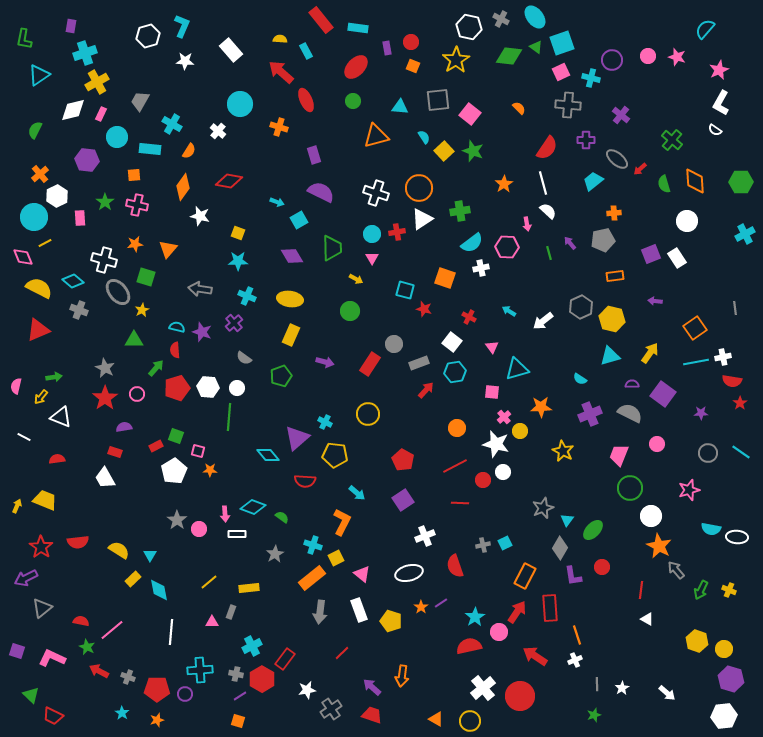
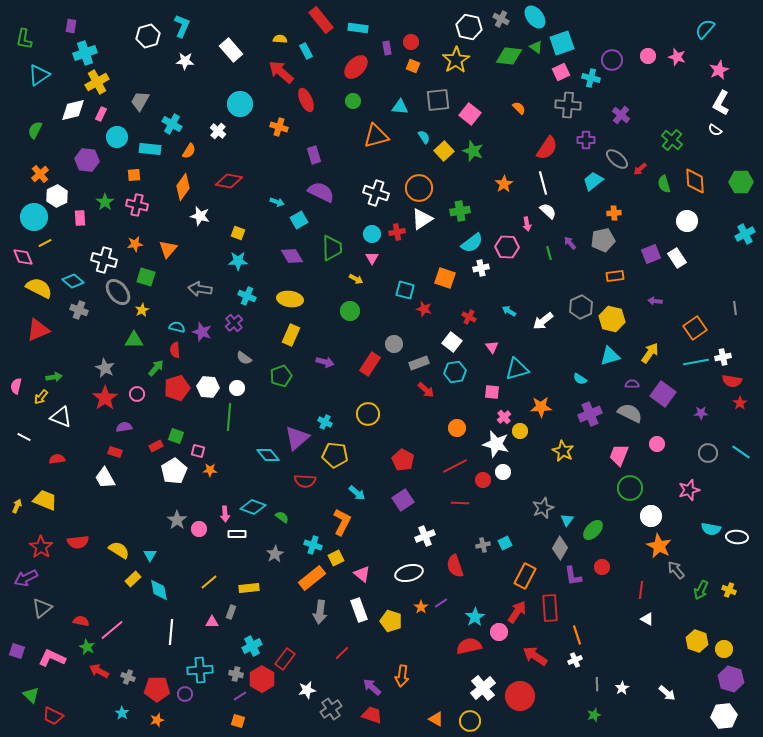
red arrow at (426, 390): rotated 90 degrees clockwise
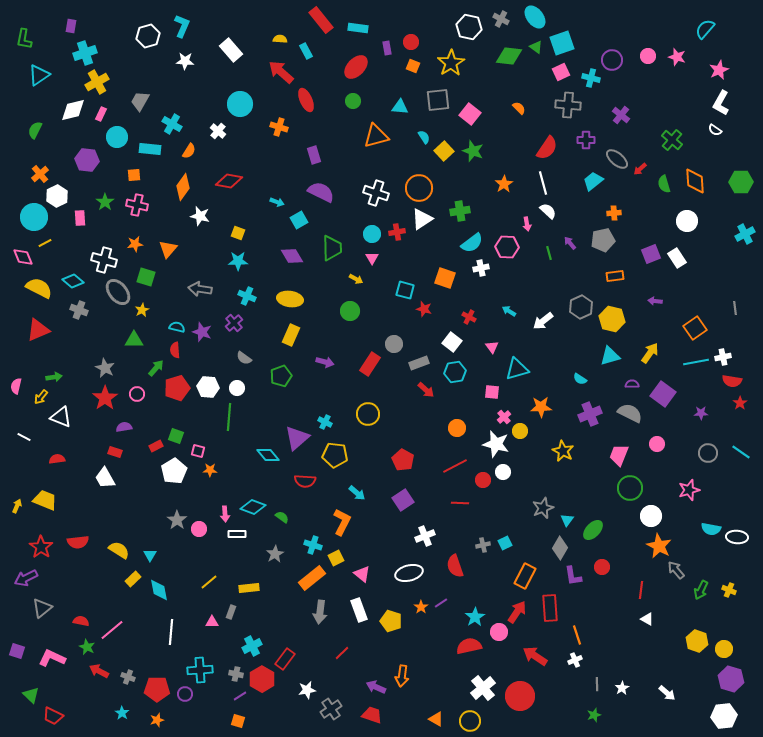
yellow star at (456, 60): moved 5 px left, 3 px down
purple arrow at (372, 687): moved 4 px right; rotated 18 degrees counterclockwise
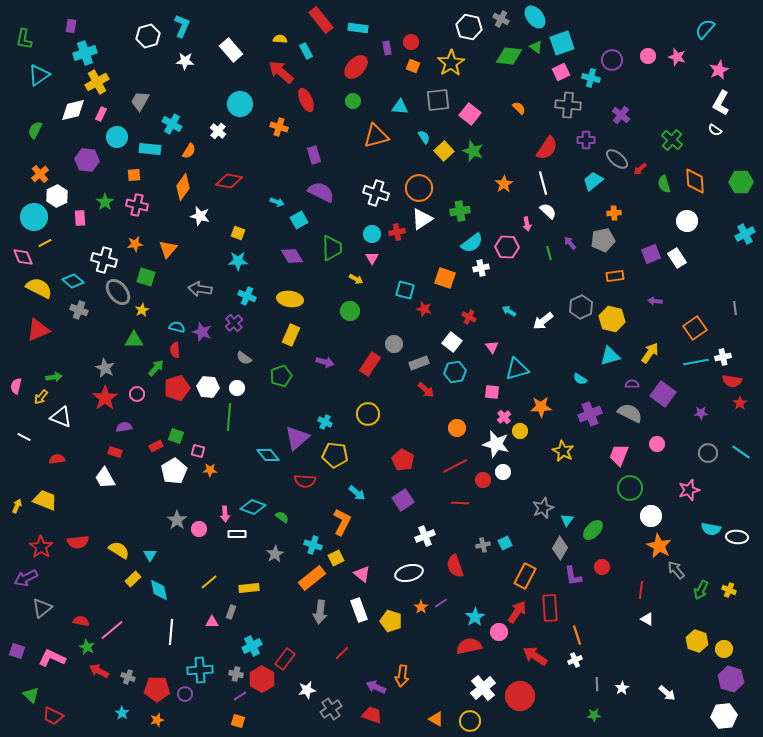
green star at (594, 715): rotated 16 degrees clockwise
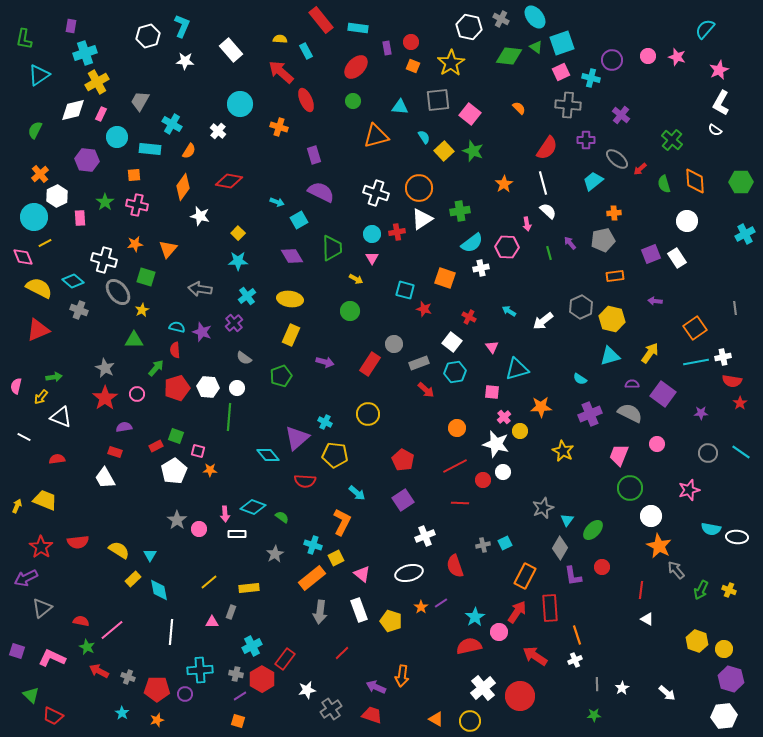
yellow square at (238, 233): rotated 24 degrees clockwise
cyan cross at (247, 296): rotated 30 degrees clockwise
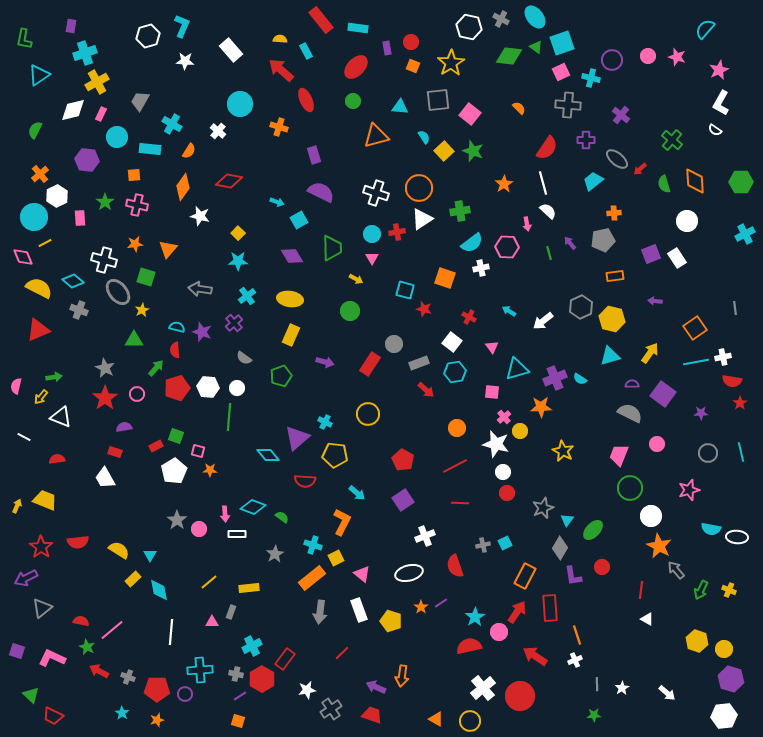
red arrow at (281, 72): moved 2 px up
purple cross at (590, 414): moved 35 px left, 36 px up
cyan line at (741, 452): rotated 42 degrees clockwise
red circle at (483, 480): moved 24 px right, 13 px down
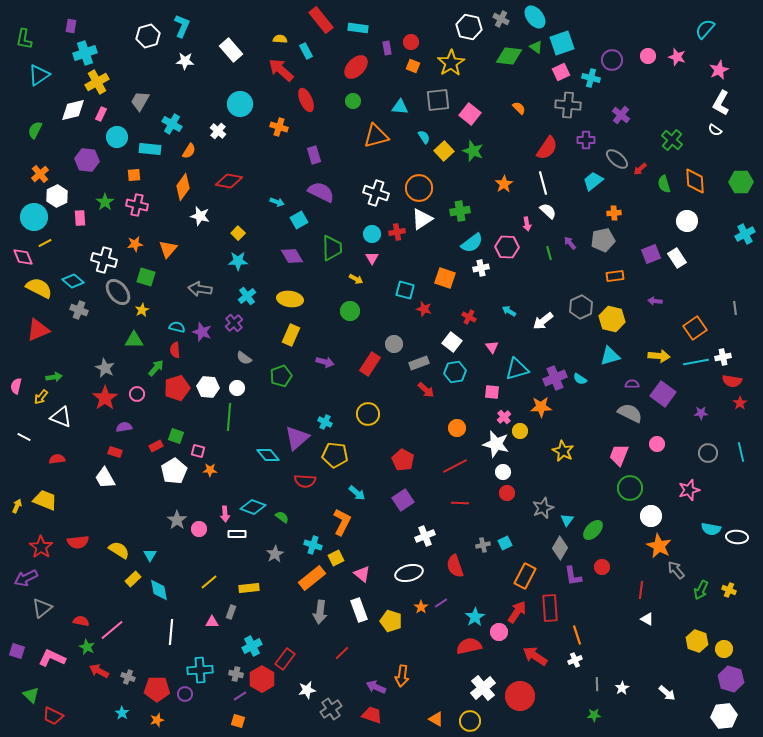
yellow arrow at (650, 353): moved 9 px right, 3 px down; rotated 60 degrees clockwise
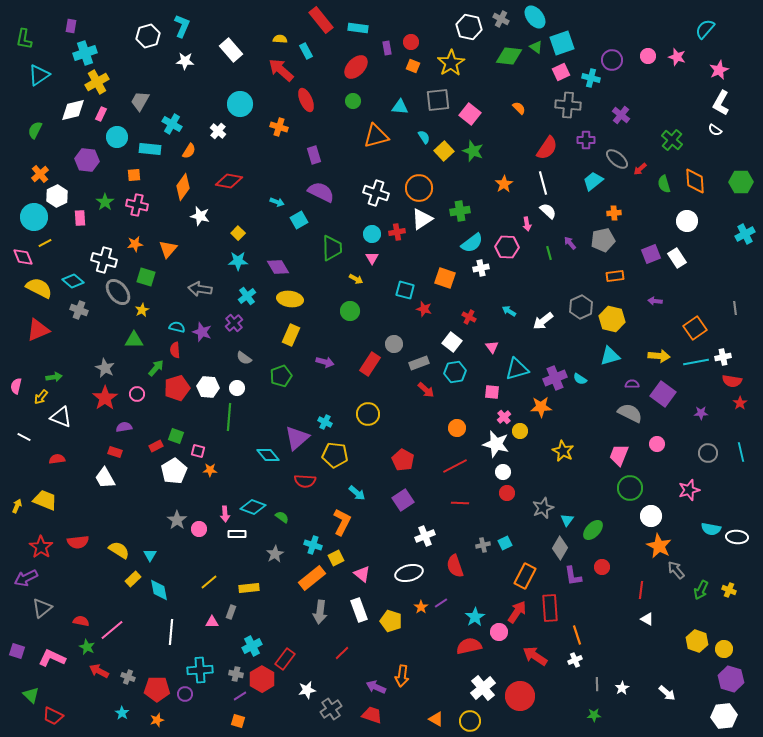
purple diamond at (292, 256): moved 14 px left, 11 px down
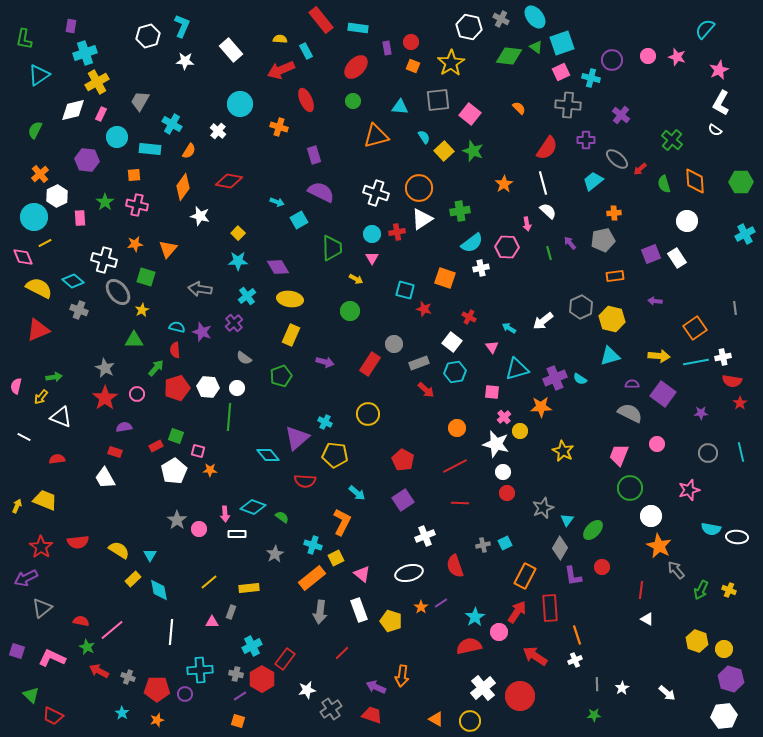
red arrow at (281, 70): rotated 64 degrees counterclockwise
cyan arrow at (509, 311): moved 17 px down
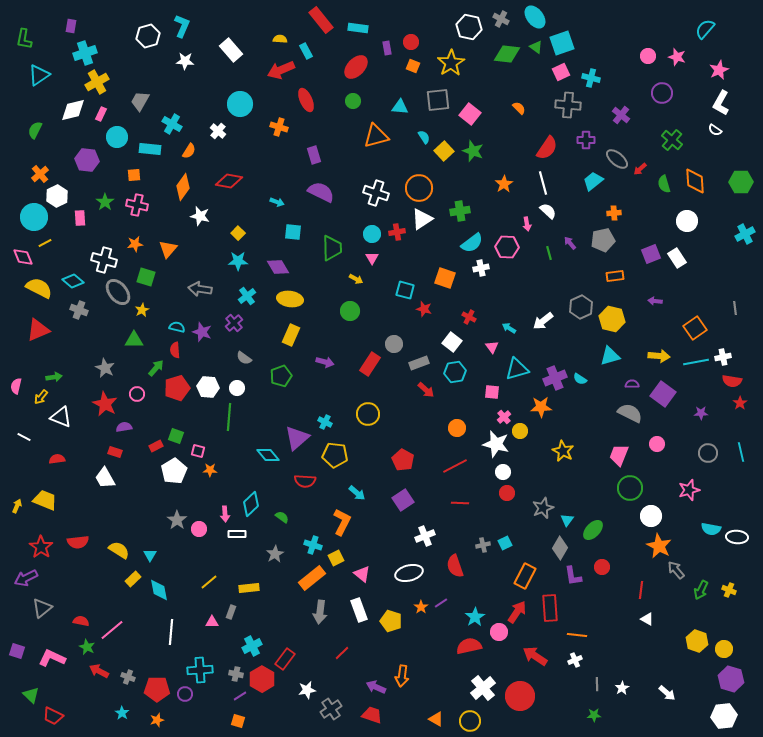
green diamond at (509, 56): moved 2 px left, 2 px up
purple circle at (612, 60): moved 50 px right, 33 px down
cyan square at (299, 220): moved 6 px left, 12 px down; rotated 36 degrees clockwise
red star at (105, 398): moved 6 px down; rotated 10 degrees counterclockwise
cyan diamond at (253, 507): moved 2 px left, 3 px up; rotated 65 degrees counterclockwise
orange line at (577, 635): rotated 66 degrees counterclockwise
